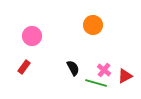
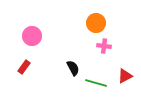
orange circle: moved 3 px right, 2 px up
pink cross: moved 24 px up; rotated 32 degrees counterclockwise
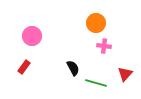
red triangle: moved 2 px up; rotated 21 degrees counterclockwise
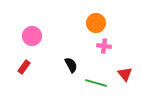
black semicircle: moved 2 px left, 3 px up
red triangle: rotated 21 degrees counterclockwise
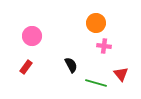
red rectangle: moved 2 px right
red triangle: moved 4 px left
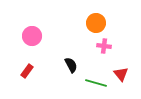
red rectangle: moved 1 px right, 4 px down
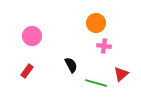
red triangle: rotated 28 degrees clockwise
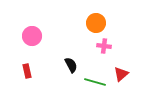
red rectangle: rotated 48 degrees counterclockwise
green line: moved 1 px left, 1 px up
